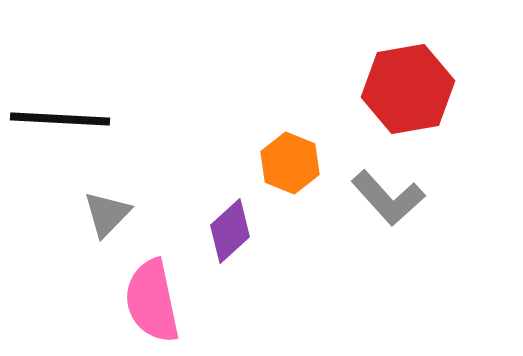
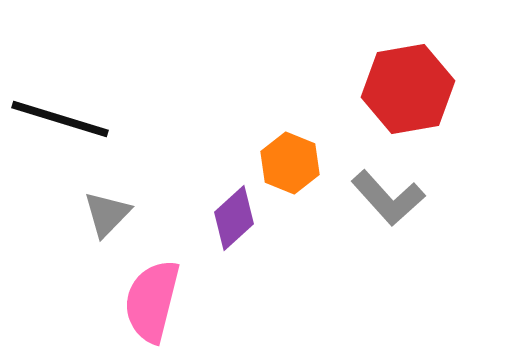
black line: rotated 14 degrees clockwise
purple diamond: moved 4 px right, 13 px up
pink semicircle: rotated 26 degrees clockwise
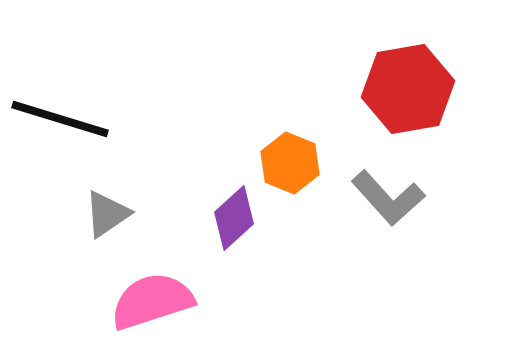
gray triangle: rotated 12 degrees clockwise
pink semicircle: rotated 58 degrees clockwise
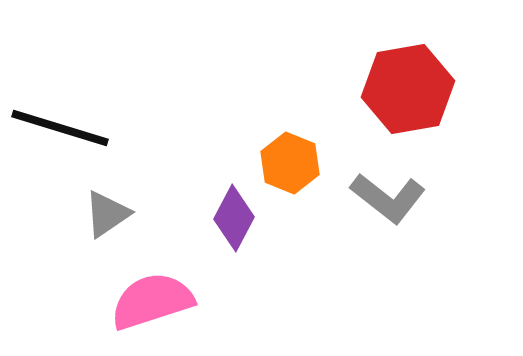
black line: moved 9 px down
gray L-shape: rotated 10 degrees counterclockwise
purple diamond: rotated 20 degrees counterclockwise
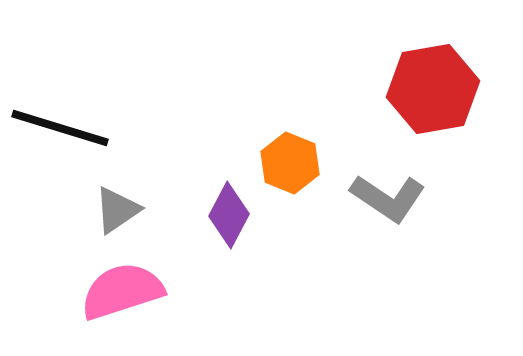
red hexagon: moved 25 px right
gray L-shape: rotated 4 degrees counterclockwise
gray triangle: moved 10 px right, 4 px up
purple diamond: moved 5 px left, 3 px up
pink semicircle: moved 30 px left, 10 px up
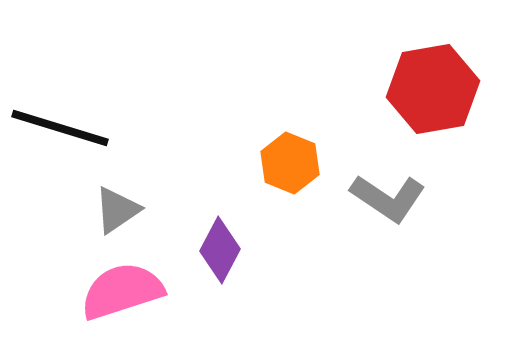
purple diamond: moved 9 px left, 35 px down
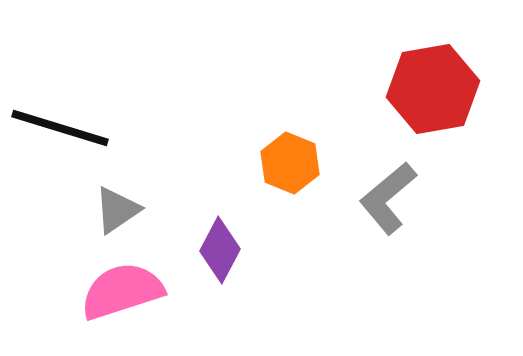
gray L-shape: rotated 106 degrees clockwise
